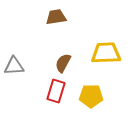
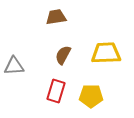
brown semicircle: moved 8 px up
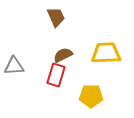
brown trapezoid: rotated 75 degrees clockwise
brown semicircle: rotated 36 degrees clockwise
red rectangle: moved 16 px up
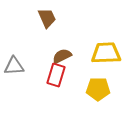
brown trapezoid: moved 9 px left, 1 px down
brown semicircle: moved 1 px left, 1 px down
yellow pentagon: moved 7 px right, 7 px up
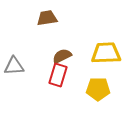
brown trapezoid: rotated 75 degrees counterclockwise
red rectangle: moved 2 px right
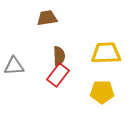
brown semicircle: moved 3 px left; rotated 114 degrees clockwise
red rectangle: rotated 20 degrees clockwise
yellow pentagon: moved 4 px right, 3 px down
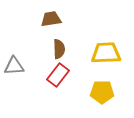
brown trapezoid: moved 4 px right, 1 px down
brown semicircle: moved 7 px up
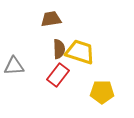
yellow trapezoid: moved 26 px left, 1 px up; rotated 20 degrees clockwise
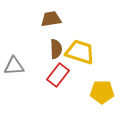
brown semicircle: moved 3 px left
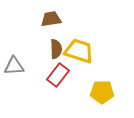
yellow trapezoid: moved 1 px left, 1 px up
